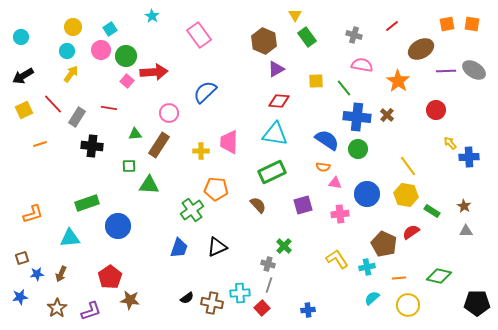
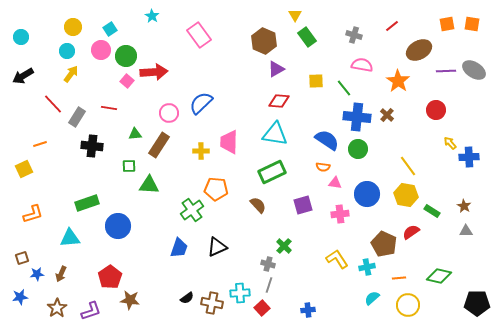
brown ellipse at (421, 49): moved 2 px left, 1 px down
blue semicircle at (205, 92): moved 4 px left, 11 px down
yellow square at (24, 110): moved 59 px down
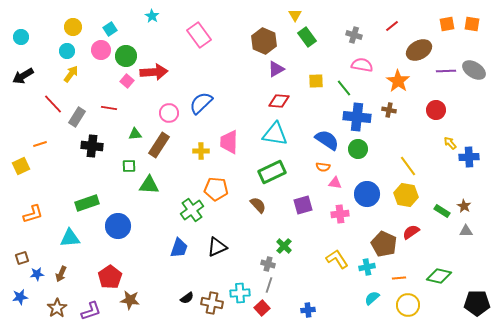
brown cross at (387, 115): moved 2 px right, 5 px up; rotated 32 degrees counterclockwise
yellow square at (24, 169): moved 3 px left, 3 px up
green rectangle at (432, 211): moved 10 px right
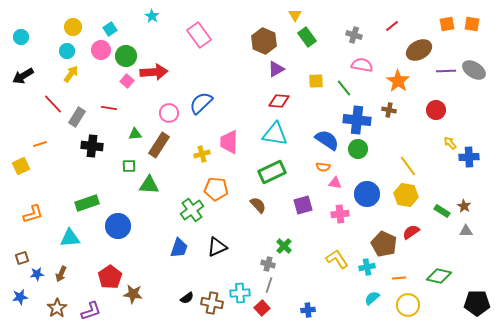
blue cross at (357, 117): moved 3 px down
yellow cross at (201, 151): moved 1 px right, 3 px down; rotated 14 degrees counterclockwise
brown star at (130, 300): moved 3 px right, 6 px up
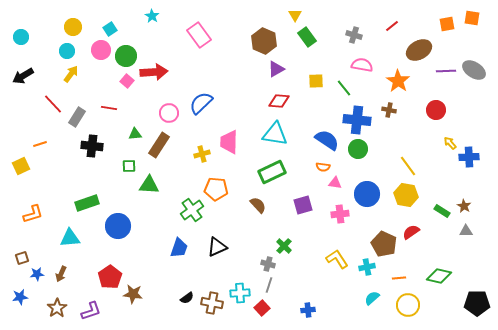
orange square at (472, 24): moved 6 px up
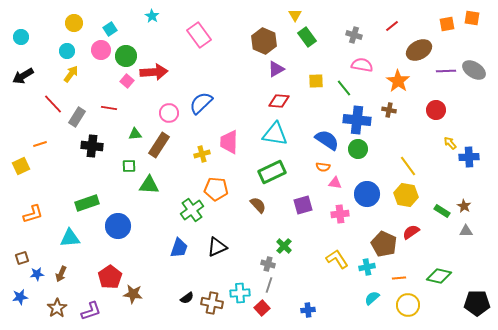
yellow circle at (73, 27): moved 1 px right, 4 px up
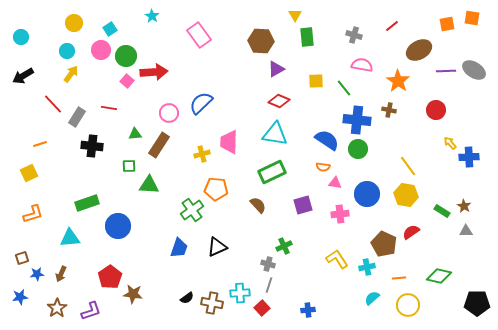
green rectangle at (307, 37): rotated 30 degrees clockwise
brown hexagon at (264, 41): moved 3 px left; rotated 20 degrees counterclockwise
red diamond at (279, 101): rotated 20 degrees clockwise
yellow square at (21, 166): moved 8 px right, 7 px down
green cross at (284, 246): rotated 21 degrees clockwise
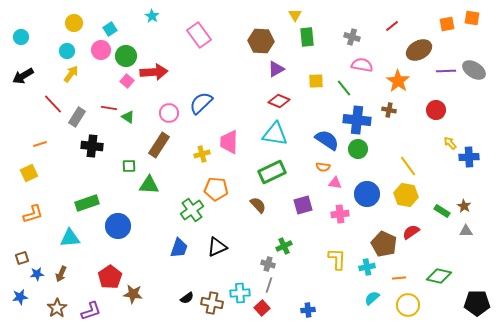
gray cross at (354, 35): moved 2 px left, 2 px down
green triangle at (135, 134): moved 7 px left, 17 px up; rotated 40 degrees clockwise
yellow L-shape at (337, 259): rotated 35 degrees clockwise
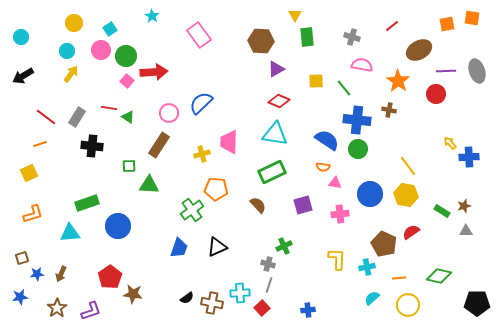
gray ellipse at (474, 70): moved 3 px right, 1 px down; rotated 40 degrees clockwise
red line at (53, 104): moved 7 px left, 13 px down; rotated 10 degrees counterclockwise
red circle at (436, 110): moved 16 px up
blue circle at (367, 194): moved 3 px right
brown star at (464, 206): rotated 24 degrees clockwise
cyan triangle at (70, 238): moved 5 px up
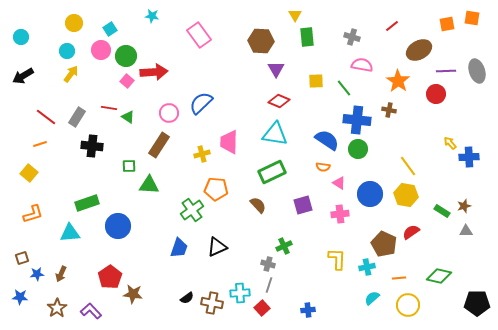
cyan star at (152, 16): rotated 24 degrees counterclockwise
purple triangle at (276, 69): rotated 30 degrees counterclockwise
yellow square at (29, 173): rotated 24 degrees counterclockwise
pink triangle at (335, 183): moved 4 px right; rotated 24 degrees clockwise
blue star at (20, 297): rotated 14 degrees clockwise
purple L-shape at (91, 311): rotated 115 degrees counterclockwise
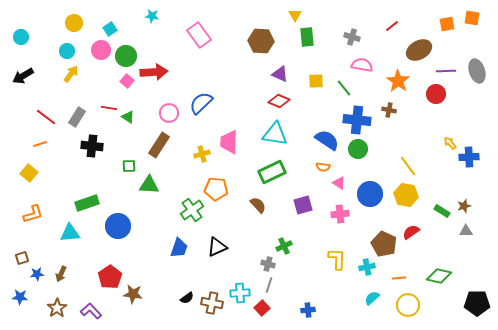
purple triangle at (276, 69): moved 4 px right, 5 px down; rotated 36 degrees counterclockwise
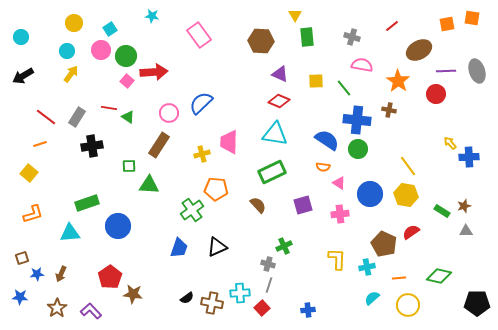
black cross at (92, 146): rotated 15 degrees counterclockwise
